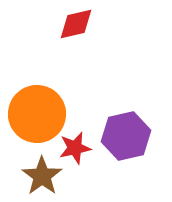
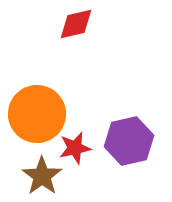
purple hexagon: moved 3 px right, 5 px down
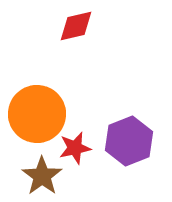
red diamond: moved 2 px down
purple hexagon: rotated 9 degrees counterclockwise
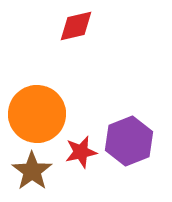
red star: moved 6 px right, 4 px down
brown star: moved 10 px left, 5 px up
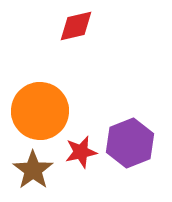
orange circle: moved 3 px right, 3 px up
purple hexagon: moved 1 px right, 2 px down
brown star: moved 1 px right, 1 px up
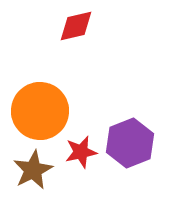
brown star: rotated 9 degrees clockwise
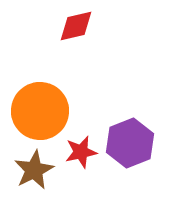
brown star: moved 1 px right
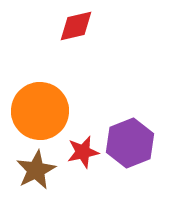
red star: moved 2 px right
brown star: moved 2 px right
